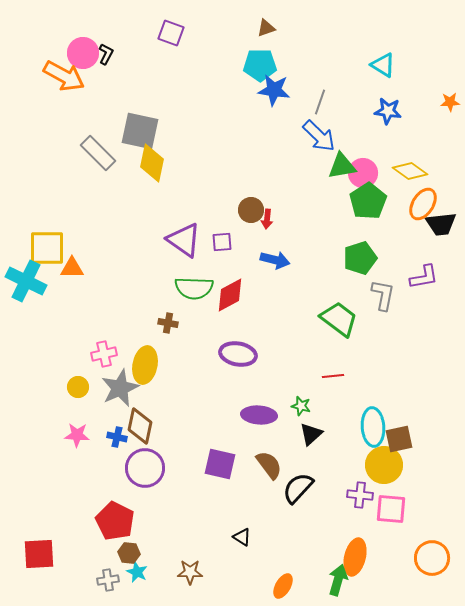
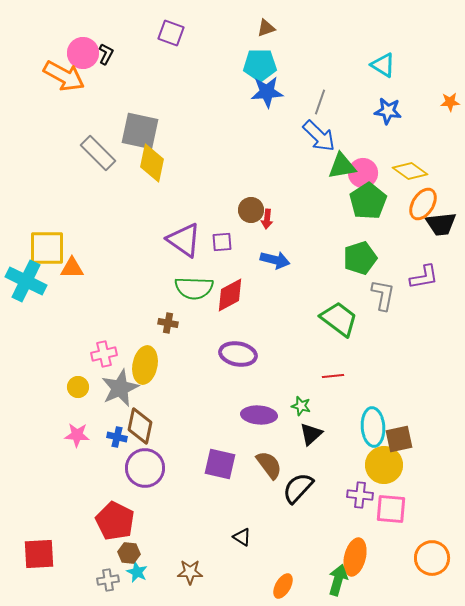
blue star at (274, 90): moved 7 px left, 2 px down; rotated 12 degrees counterclockwise
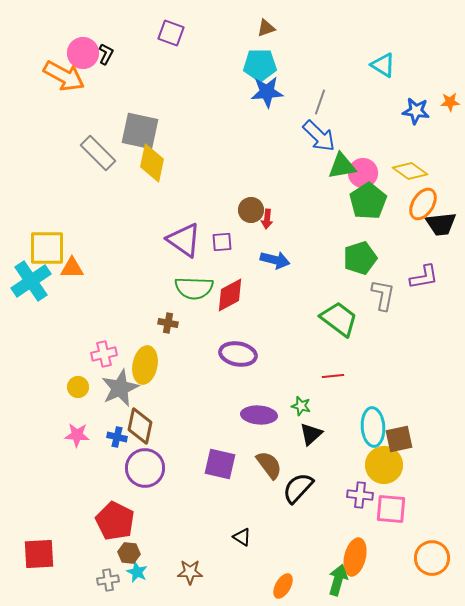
blue star at (388, 111): moved 28 px right
cyan cross at (26, 281): moved 5 px right; rotated 30 degrees clockwise
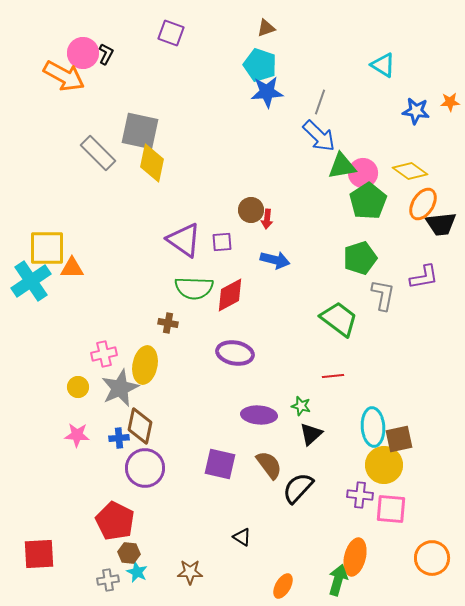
cyan pentagon at (260, 65): rotated 20 degrees clockwise
purple ellipse at (238, 354): moved 3 px left, 1 px up
blue cross at (117, 437): moved 2 px right, 1 px down; rotated 18 degrees counterclockwise
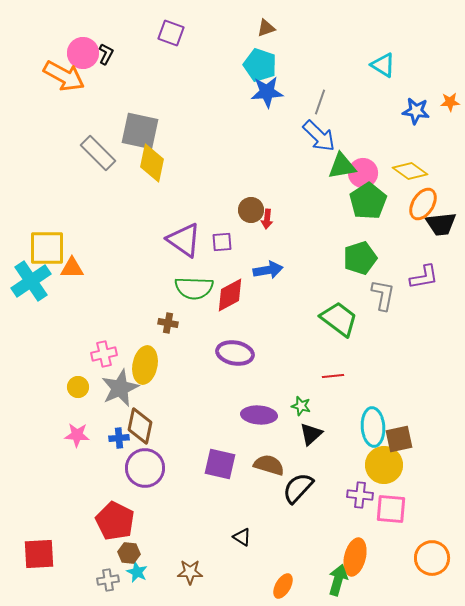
blue arrow at (275, 260): moved 7 px left, 10 px down; rotated 24 degrees counterclockwise
brown semicircle at (269, 465): rotated 36 degrees counterclockwise
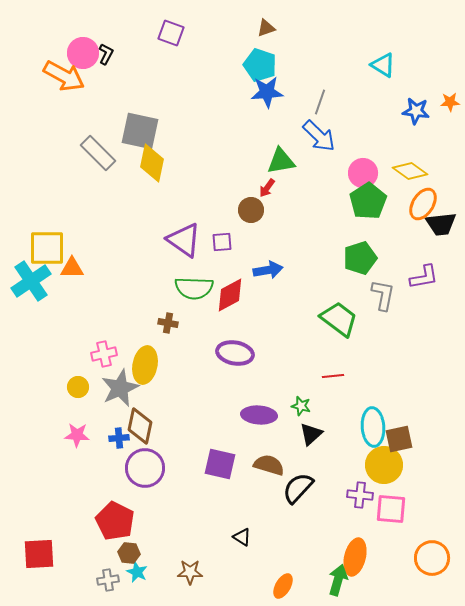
green triangle at (342, 166): moved 61 px left, 5 px up
red arrow at (267, 219): moved 31 px up; rotated 30 degrees clockwise
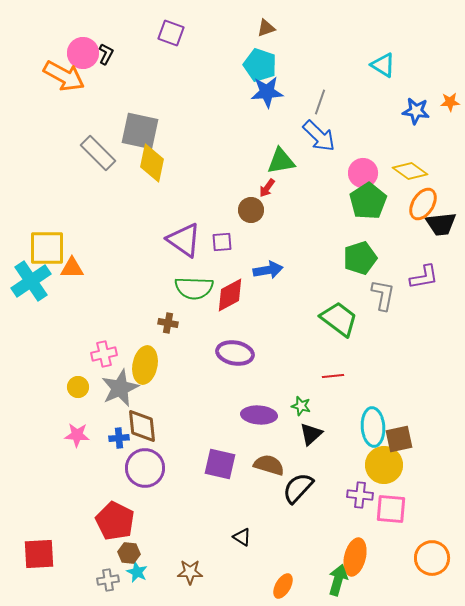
brown diamond at (140, 426): moved 2 px right; rotated 18 degrees counterclockwise
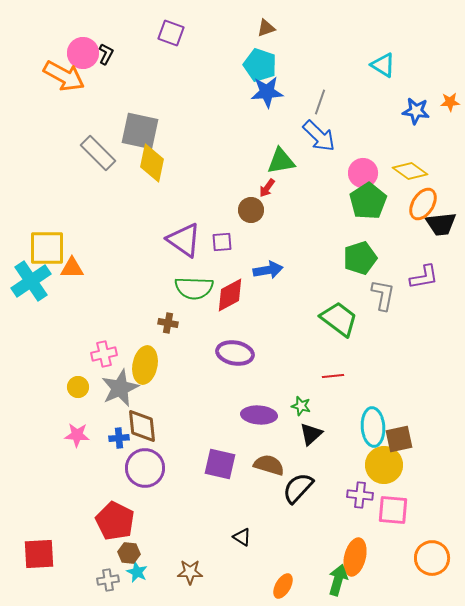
pink square at (391, 509): moved 2 px right, 1 px down
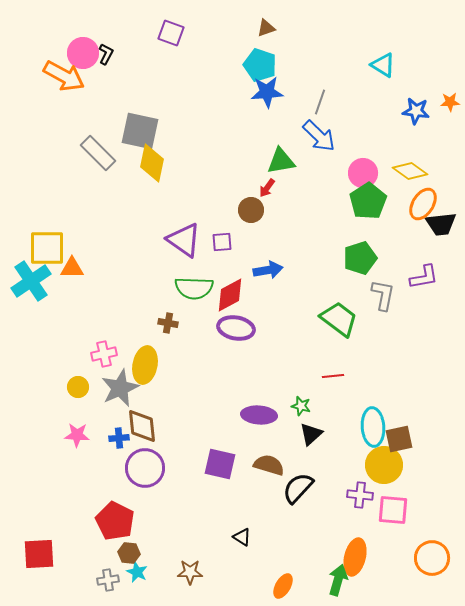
purple ellipse at (235, 353): moved 1 px right, 25 px up
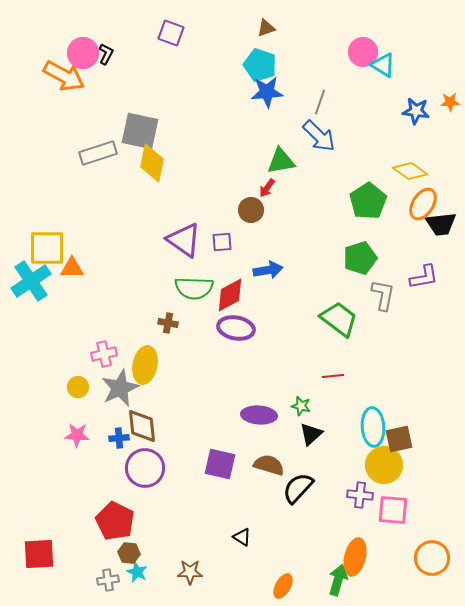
gray rectangle at (98, 153): rotated 63 degrees counterclockwise
pink circle at (363, 173): moved 121 px up
